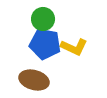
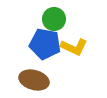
green circle: moved 11 px right
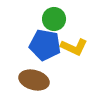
blue pentagon: moved 1 px down
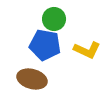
yellow L-shape: moved 13 px right, 3 px down
brown ellipse: moved 2 px left, 1 px up
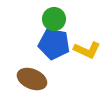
blue pentagon: moved 9 px right, 1 px up
brown ellipse: rotated 8 degrees clockwise
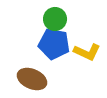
green circle: moved 1 px right
yellow L-shape: moved 2 px down
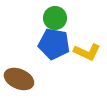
green circle: moved 1 px up
brown ellipse: moved 13 px left
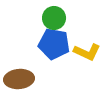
green circle: moved 1 px left
brown ellipse: rotated 28 degrees counterclockwise
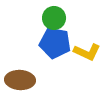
blue pentagon: moved 1 px right, 1 px up
brown ellipse: moved 1 px right, 1 px down; rotated 8 degrees clockwise
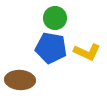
green circle: moved 1 px right
blue pentagon: moved 4 px left, 5 px down
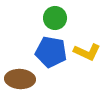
blue pentagon: moved 4 px down
brown ellipse: moved 1 px up
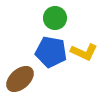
yellow L-shape: moved 3 px left
brown ellipse: rotated 44 degrees counterclockwise
